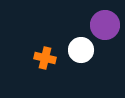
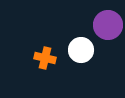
purple circle: moved 3 px right
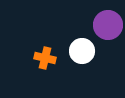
white circle: moved 1 px right, 1 px down
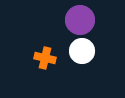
purple circle: moved 28 px left, 5 px up
